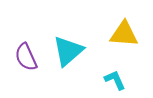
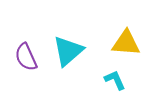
yellow triangle: moved 2 px right, 9 px down
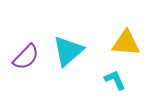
purple semicircle: rotated 112 degrees counterclockwise
